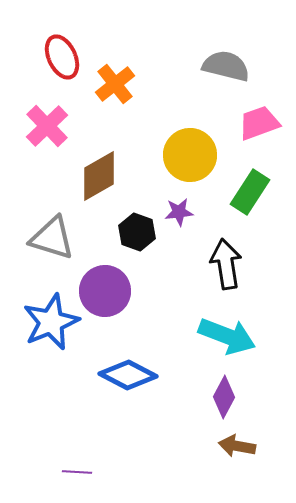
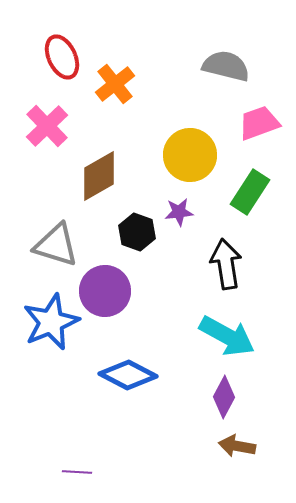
gray triangle: moved 4 px right, 7 px down
cyan arrow: rotated 8 degrees clockwise
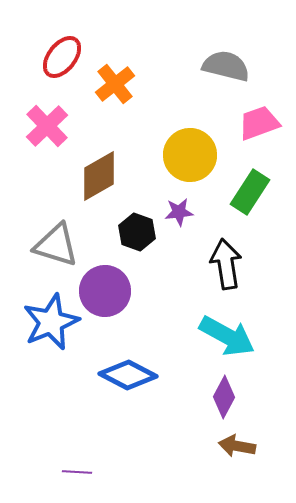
red ellipse: rotated 63 degrees clockwise
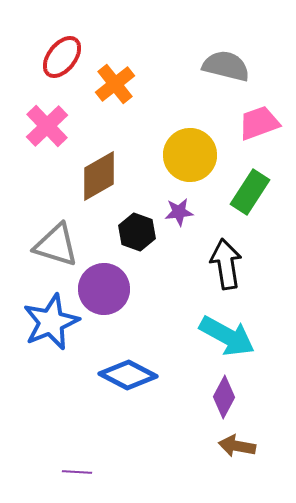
purple circle: moved 1 px left, 2 px up
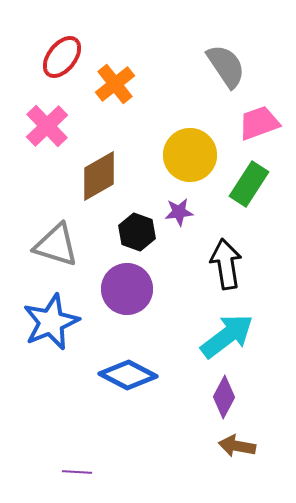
gray semicircle: rotated 42 degrees clockwise
green rectangle: moved 1 px left, 8 px up
purple circle: moved 23 px right
cyan arrow: rotated 66 degrees counterclockwise
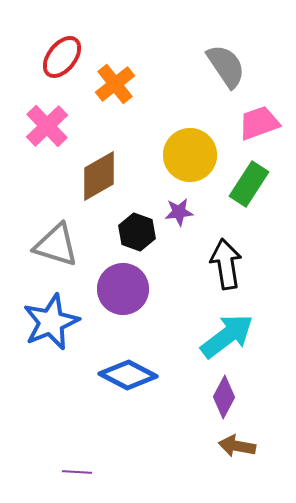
purple circle: moved 4 px left
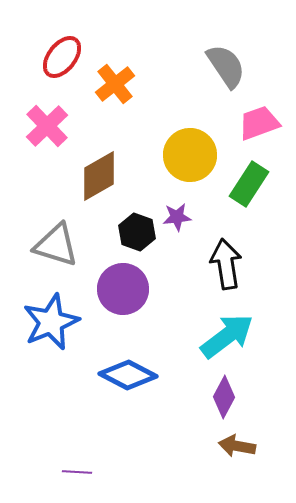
purple star: moved 2 px left, 5 px down
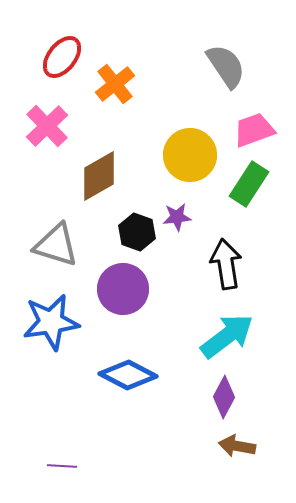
pink trapezoid: moved 5 px left, 7 px down
blue star: rotated 14 degrees clockwise
purple line: moved 15 px left, 6 px up
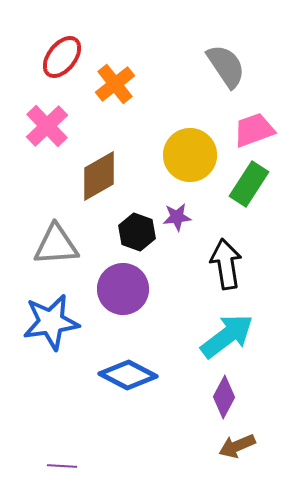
gray triangle: rotated 21 degrees counterclockwise
brown arrow: rotated 33 degrees counterclockwise
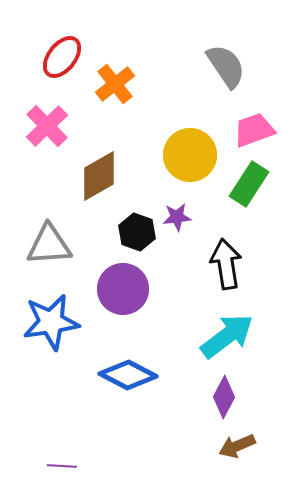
gray triangle: moved 7 px left
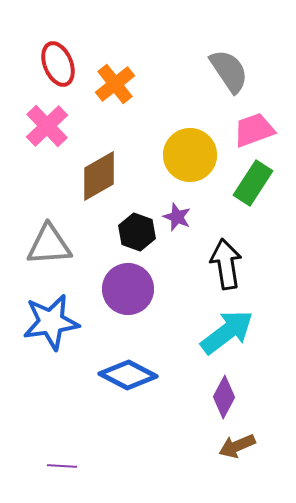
red ellipse: moved 4 px left, 7 px down; rotated 60 degrees counterclockwise
gray semicircle: moved 3 px right, 5 px down
green rectangle: moved 4 px right, 1 px up
purple star: rotated 28 degrees clockwise
purple circle: moved 5 px right
cyan arrow: moved 4 px up
